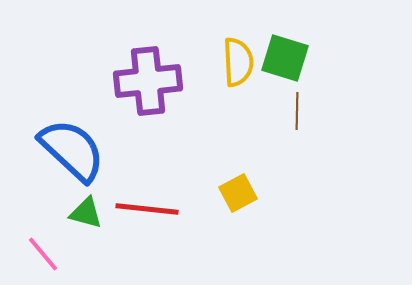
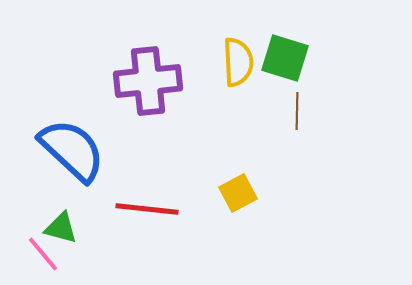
green triangle: moved 25 px left, 15 px down
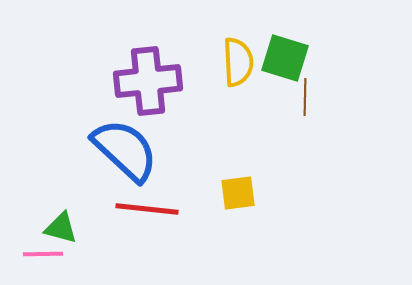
brown line: moved 8 px right, 14 px up
blue semicircle: moved 53 px right
yellow square: rotated 21 degrees clockwise
pink line: rotated 51 degrees counterclockwise
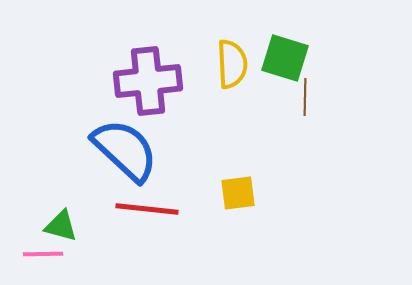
yellow semicircle: moved 6 px left, 2 px down
green triangle: moved 2 px up
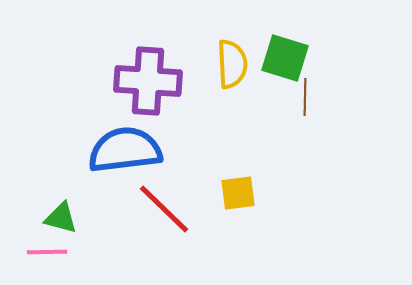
purple cross: rotated 10 degrees clockwise
blue semicircle: rotated 50 degrees counterclockwise
red line: moved 17 px right; rotated 38 degrees clockwise
green triangle: moved 8 px up
pink line: moved 4 px right, 2 px up
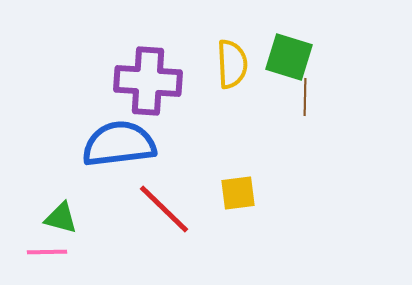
green square: moved 4 px right, 1 px up
blue semicircle: moved 6 px left, 6 px up
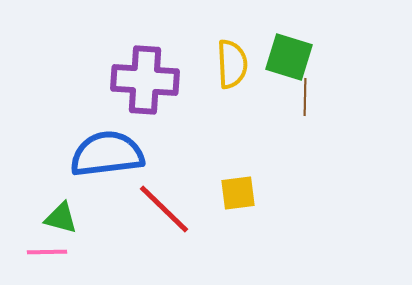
purple cross: moved 3 px left, 1 px up
blue semicircle: moved 12 px left, 10 px down
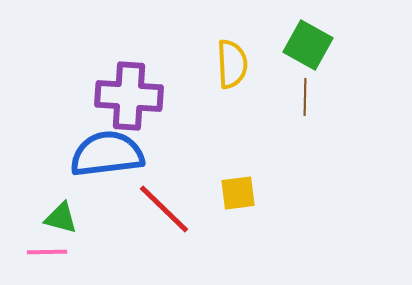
green square: moved 19 px right, 12 px up; rotated 12 degrees clockwise
purple cross: moved 16 px left, 16 px down
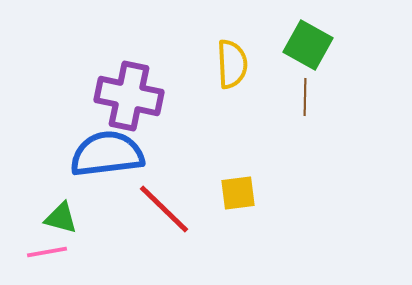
purple cross: rotated 8 degrees clockwise
pink line: rotated 9 degrees counterclockwise
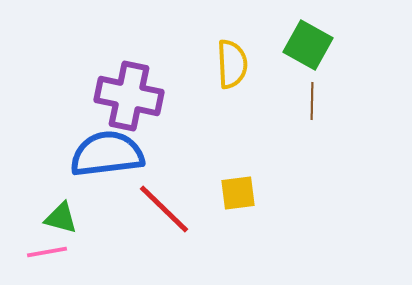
brown line: moved 7 px right, 4 px down
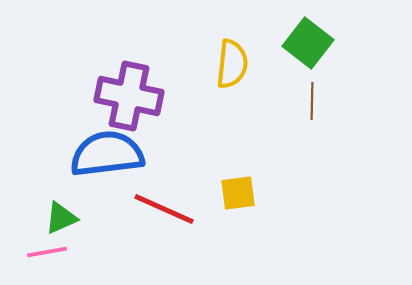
green square: moved 2 px up; rotated 9 degrees clockwise
yellow semicircle: rotated 9 degrees clockwise
red line: rotated 20 degrees counterclockwise
green triangle: rotated 39 degrees counterclockwise
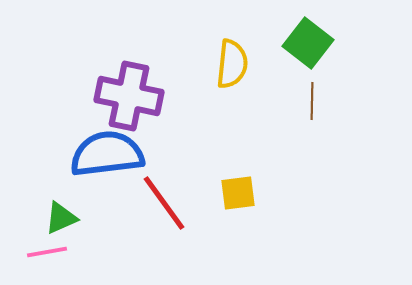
red line: moved 6 px up; rotated 30 degrees clockwise
